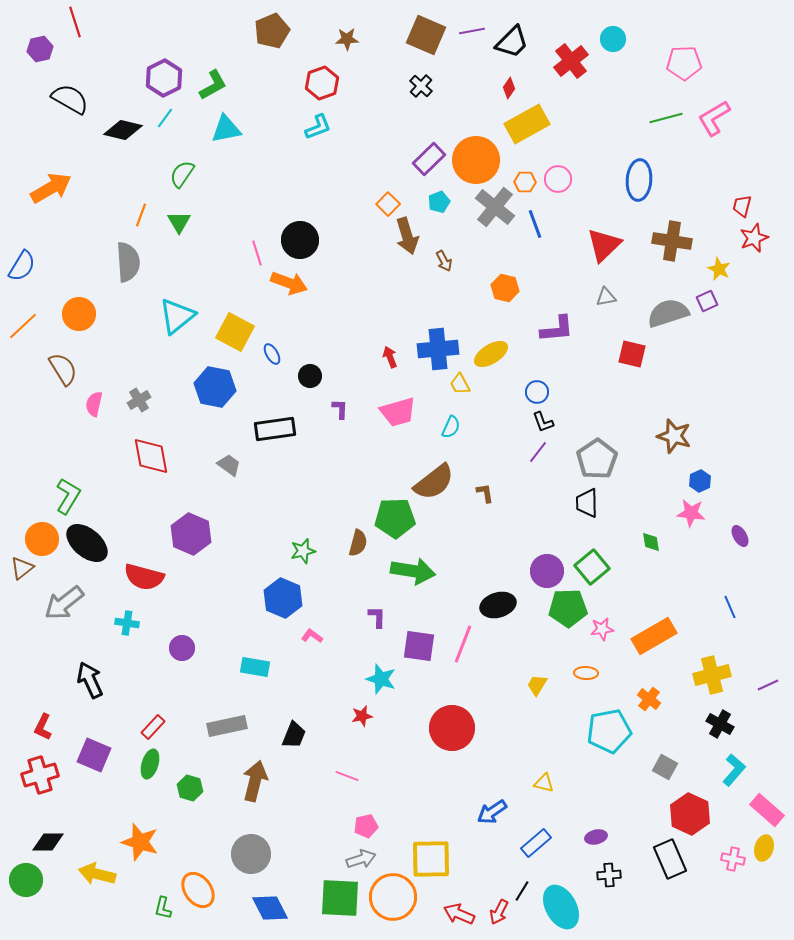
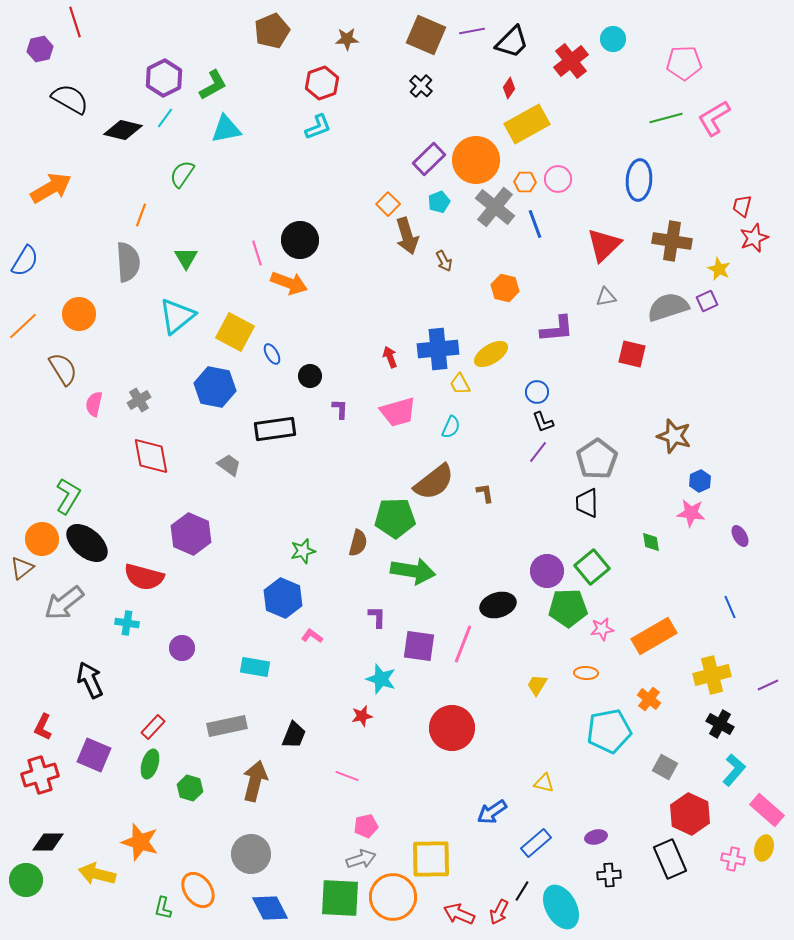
green triangle at (179, 222): moved 7 px right, 36 px down
blue semicircle at (22, 266): moved 3 px right, 5 px up
gray semicircle at (668, 313): moved 6 px up
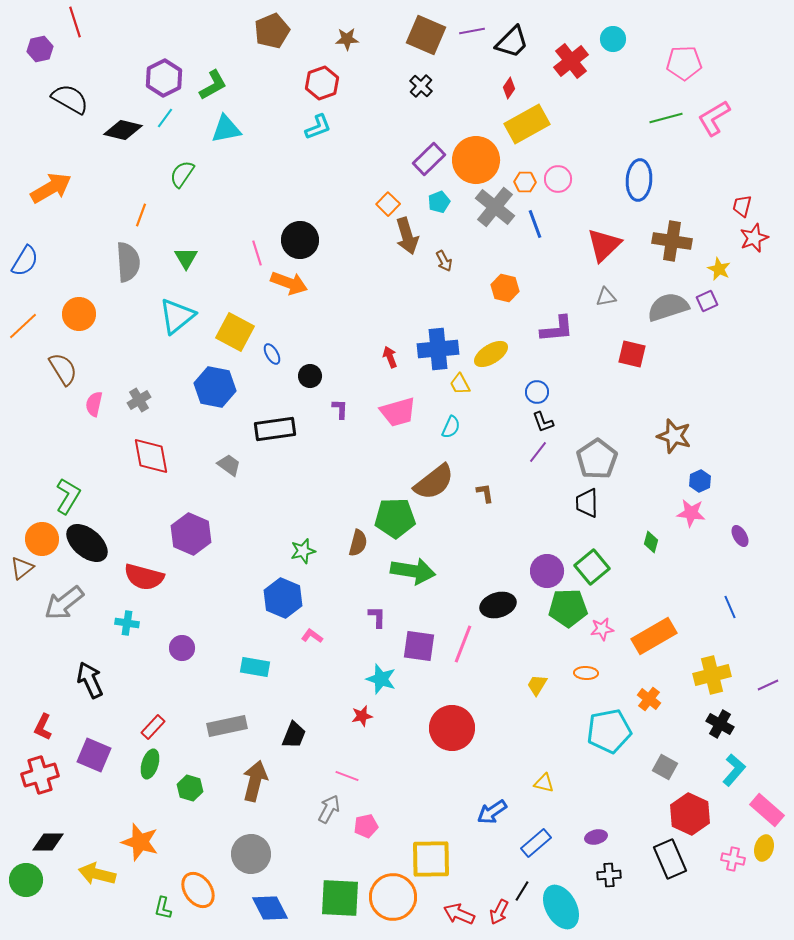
green diamond at (651, 542): rotated 25 degrees clockwise
gray arrow at (361, 859): moved 32 px left, 50 px up; rotated 44 degrees counterclockwise
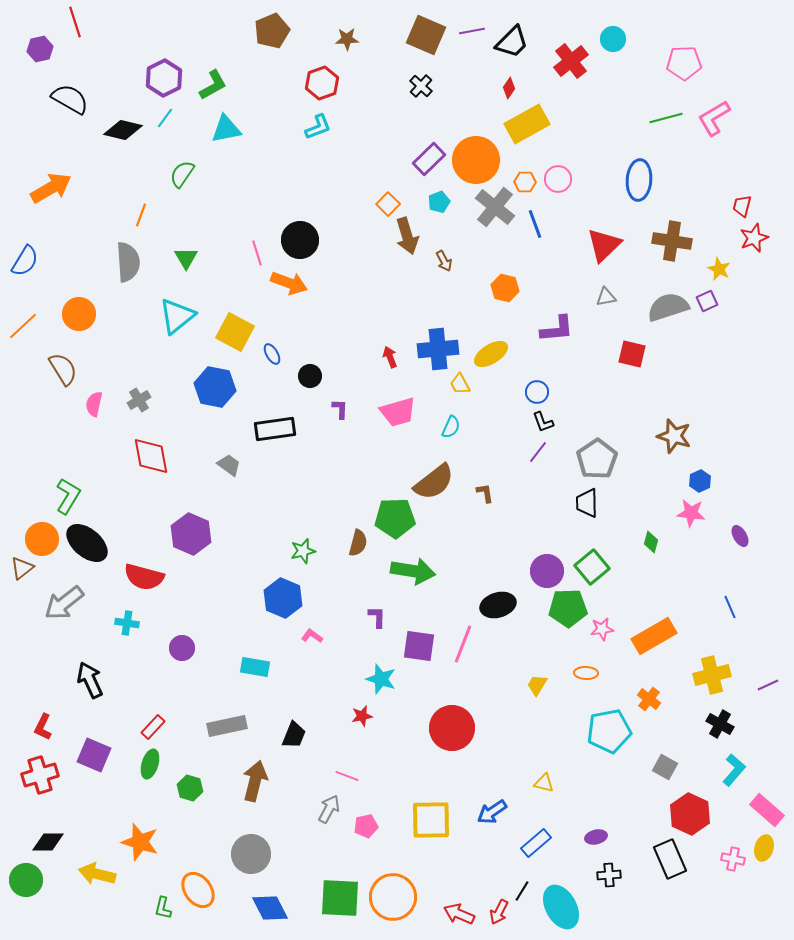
yellow square at (431, 859): moved 39 px up
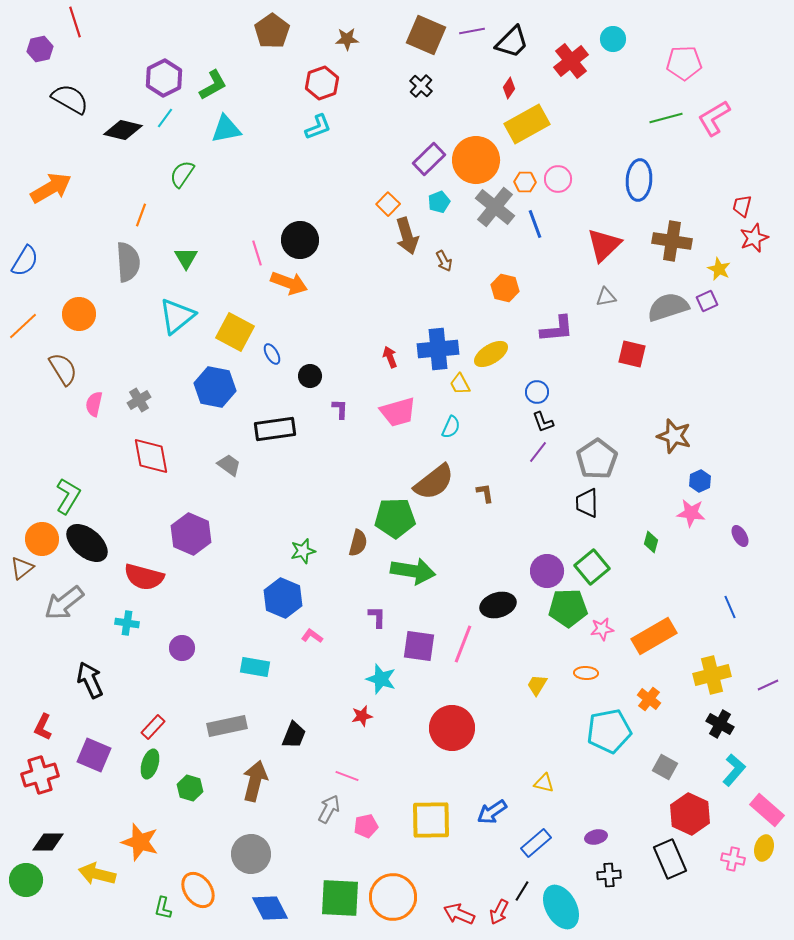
brown pentagon at (272, 31): rotated 12 degrees counterclockwise
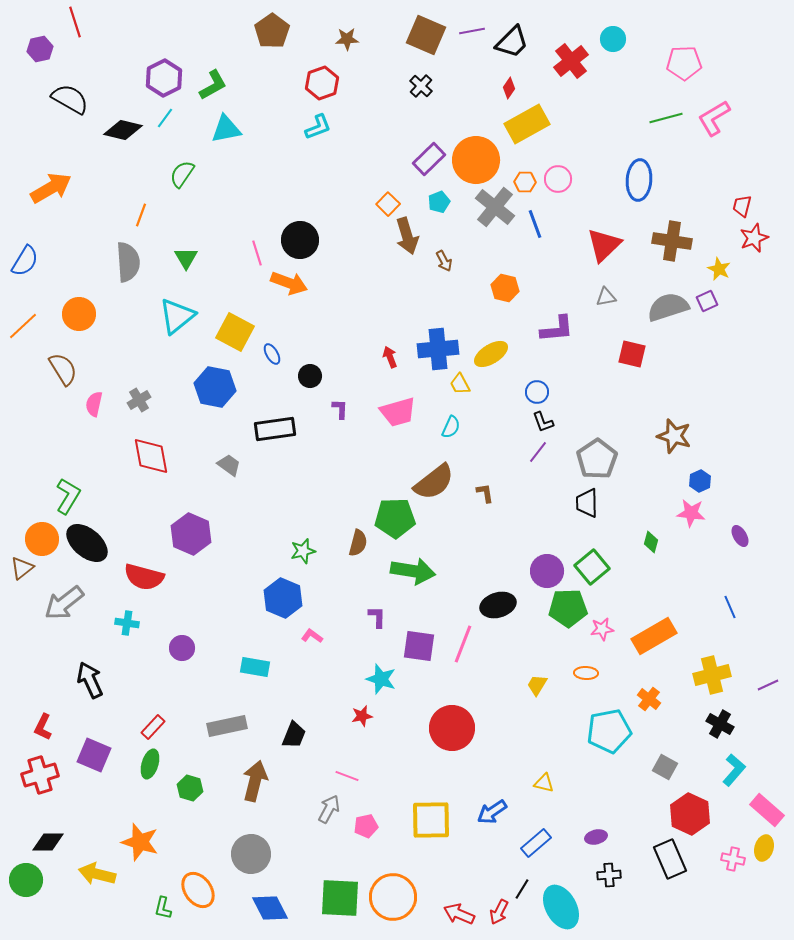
black line at (522, 891): moved 2 px up
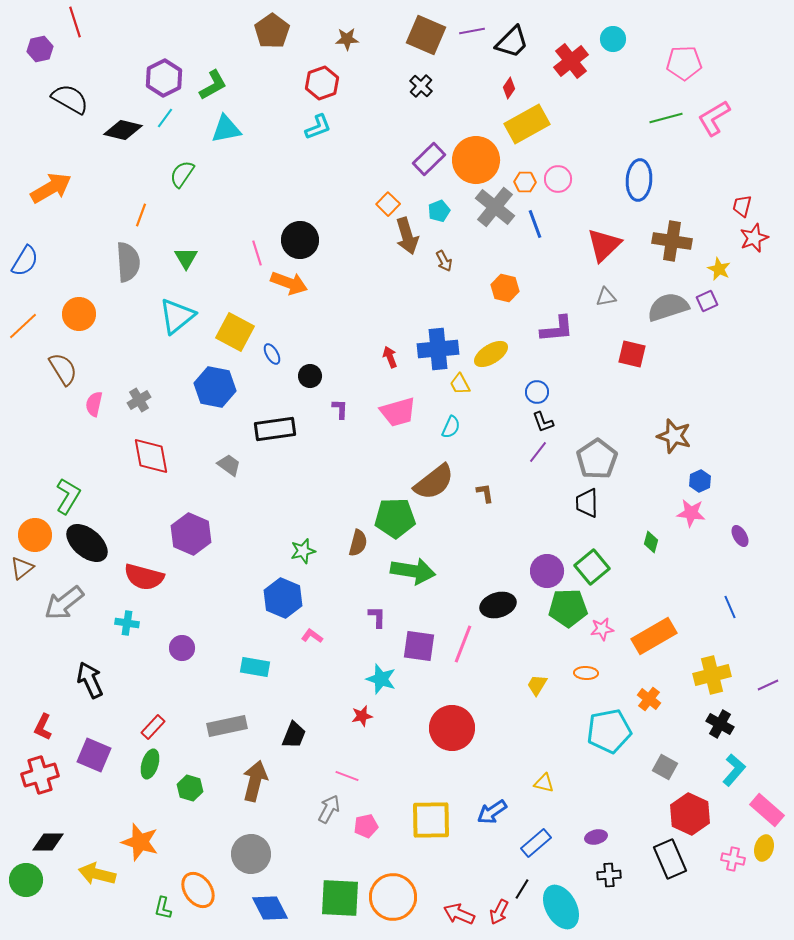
cyan pentagon at (439, 202): moved 9 px down
orange circle at (42, 539): moved 7 px left, 4 px up
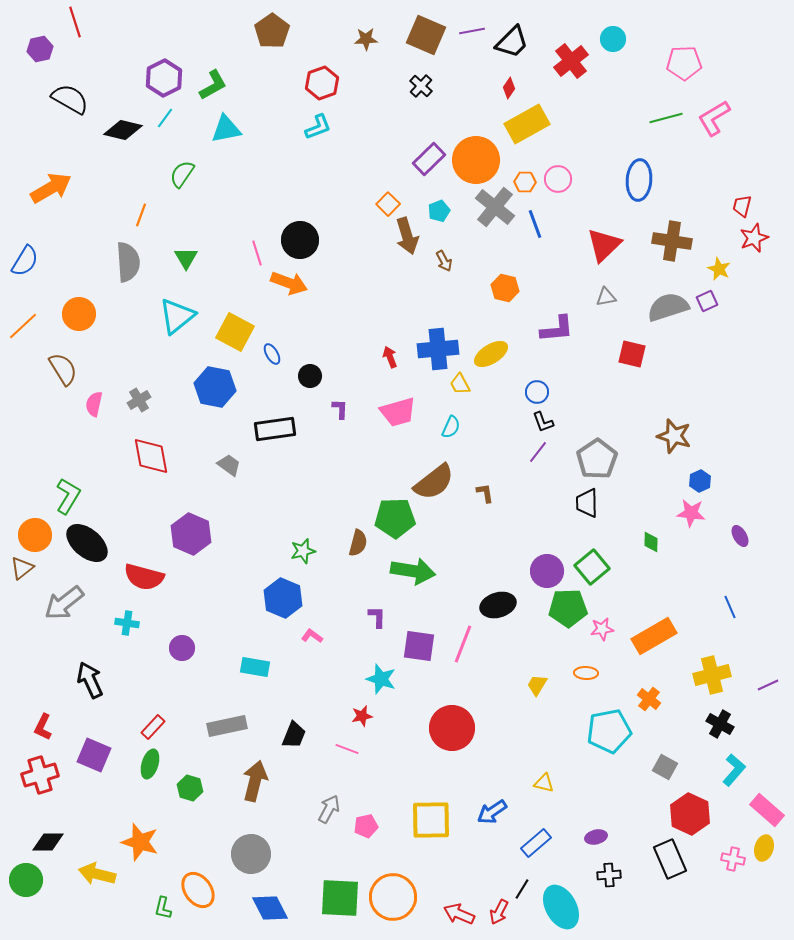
brown star at (347, 39): moved 19 px right
green diamond at (651, 542): rotated 15 degrees counterclockwise
pink line at (347, 776): moved 27 px up
